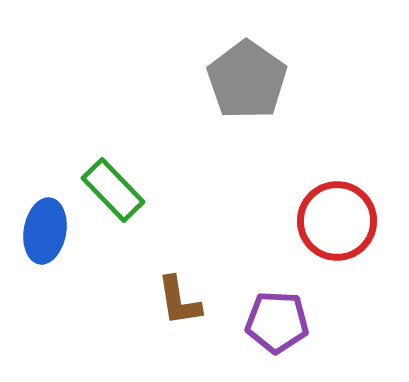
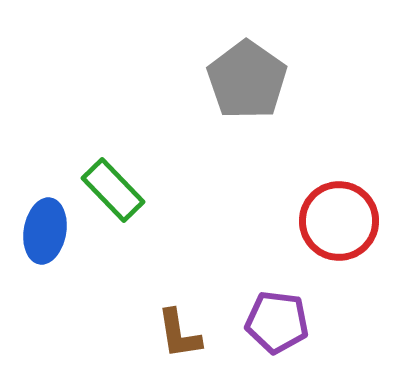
red circle: moved 2 px right
brown L-shape: moved 33 px down
purple pentagon: rotated 4 degrees clockwise
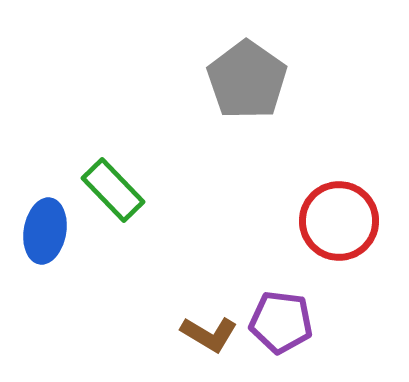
purple pentagon: moved 4 px right
brown L-shape: moved 30 px right; rotated 50 degrees counterclockwise
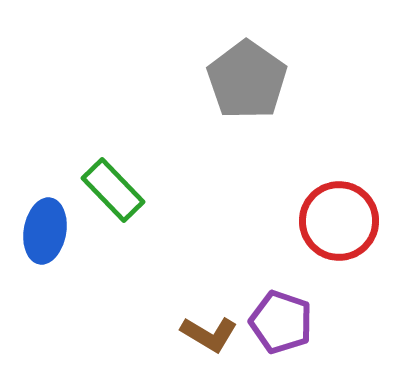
purple pentagon: rotated 12 degrees clockwise
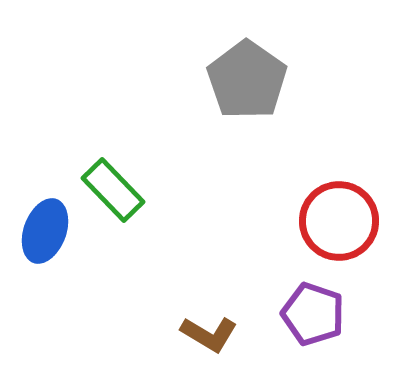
blue ellipse: rotated 10 degrees clockwise
purple pentagon: moved 32 px right, 8 px up
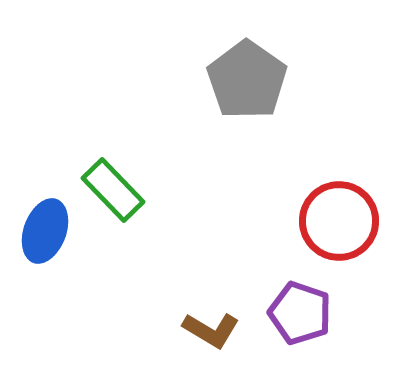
purple pentagon: moved 13 px left, 1 px up
brown L-shape: moved 2 px right, 4 px up
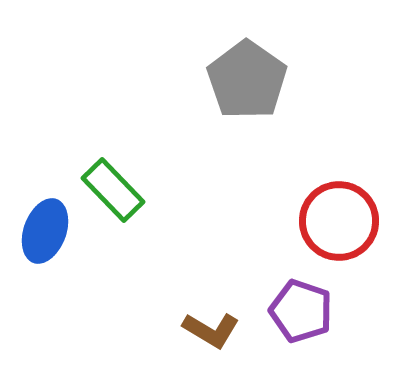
purple pentagon: moved 1 px right, 2 px up
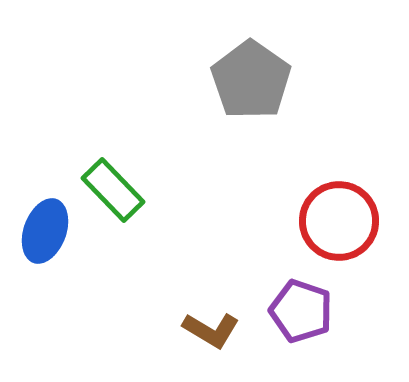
gray pentagon: moved 4 px right
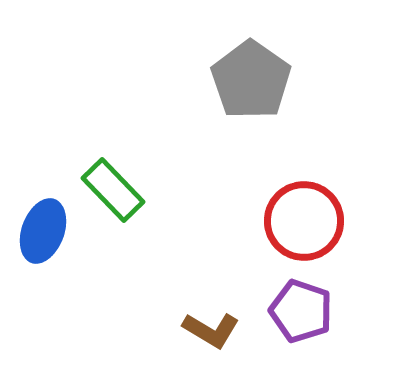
red circle: moved 35 px left
blue ellipse: moved 2 px left
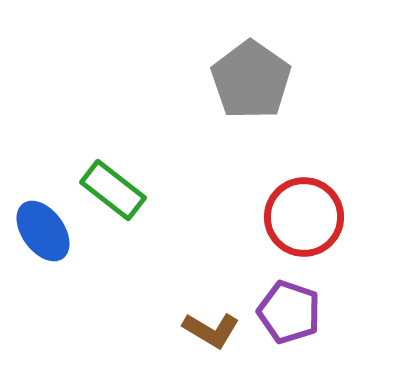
green rectangle: rotated 8 degrees counterclockwise
red circle: moved 4 px up
blue ellipse: rotated 56 degrees counterclockwise
purple pentagon: moved 12 px left, 1 px down
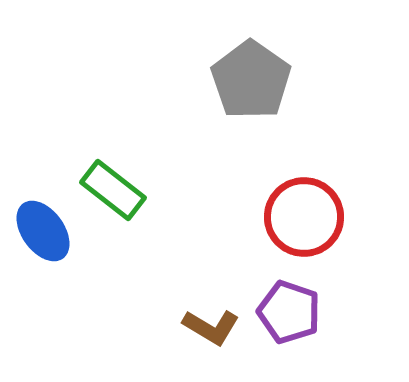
brown L-shape: moved 3 px up
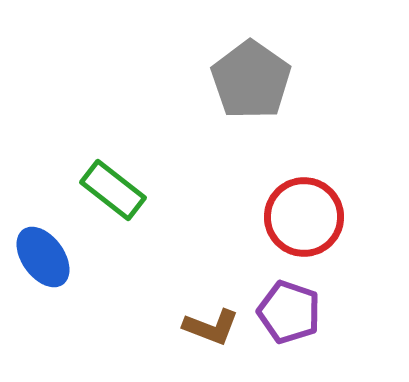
blue ellipse: moved 26 px down
brown L-shape: rotated 10 degrees counterclockwise
